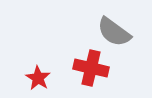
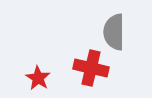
gray semicircle: rotated 54 degrees clockwise
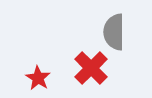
red cross: rotated 32 degrees clockwise
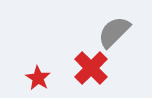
gray semicircle: rotated 45 degrees clockwise
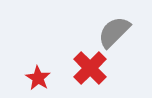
red cross: moved 1 px left
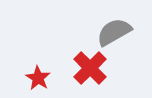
gray semicircle: rotated 15 degrees clockwise
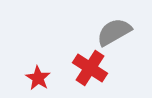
red cross: rotated 12 degrees counterclockwise
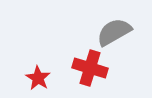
red cross: rotated 16 degrees counterclockwise
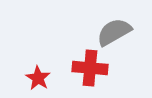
red cross: rotated 12 degrees counterclockwise
